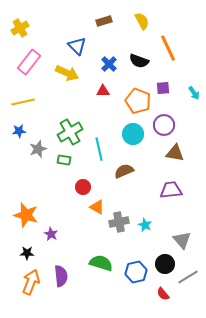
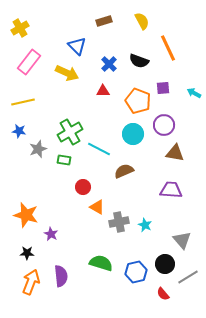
cyan arrow: rotated 152 degrees clockwise
blue star: rotated 16 degrees clockwise
cyan line: rotated 50 degrees counterclockwise
purple trapezoid: rotated 10 degrees clockwise
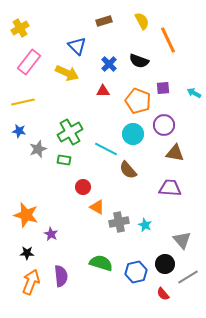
orange line: moved 8 px up
cyan line: moved 7 px right
brown semicircle: moved 4 px right, 1 px up; rotated 108 degrees counterclockwise
purple trapezoid: moved 1 px left, 2 px up
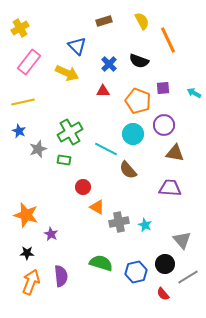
blue star: rotated 16 degrees clockwise
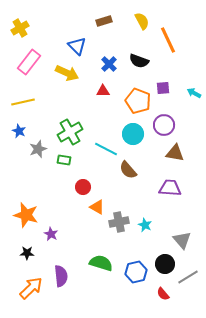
orange arrow: moved 6 px down; rotated 25 degrees clockwise
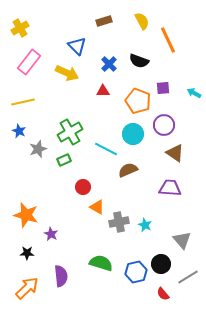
brown triangle: rotated 24 degrees clockwise
green rectangle: rotated 32 degrees counterclockwise
brown semicircle: rotated 108 degrees clockwise
black circle: moved 4 px left
orange arrow: moved 4 px left
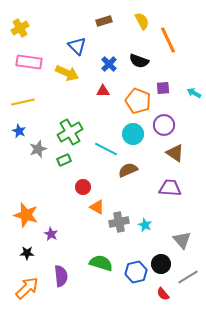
pink rectangle: rotated 60 degrees clockwise
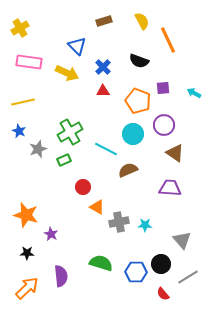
blue cross: moved 6 px left, 3 px down
cyan star: rotated 24 degrees counterclockwise
blue hexagon: rotated 15 degrees clockwise
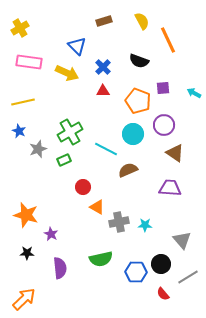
green semicircle: moved 4 px up; rotated 150 degrees clockwise
purple semicircle: moved 1 px left, 8 px up
orange arrow: moved 3 px left, 11 px down
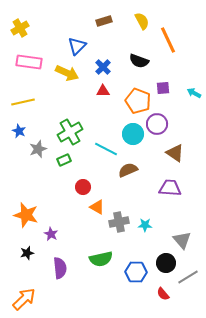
blue triangle: rotated 30 degrees clockwise
purple circle: moved 7 px left, 1 px up
black star: rotated 16 degrees counterclockwise
black circle: moved 5 px right, 1 px up
